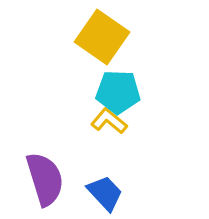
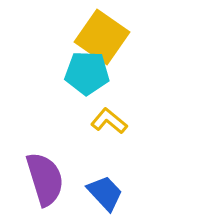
cyan pentagon: moved 31 px left, 19 px up
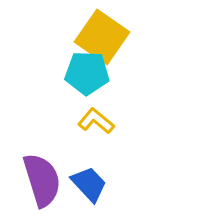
yellow L-shape: moved 13 px left
purple semicircle: moved 3 px left, 1 px down
blue trapezoid: moved 16 px left, 9 px up
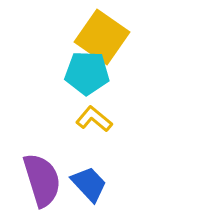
yellow L-shape: moved 2 px left, 2 px up
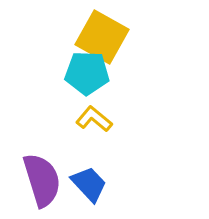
yellow square: rotated 6 degrees counterclockwise
